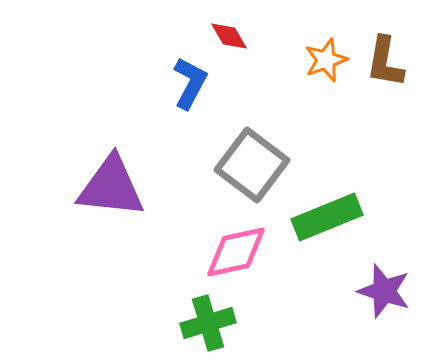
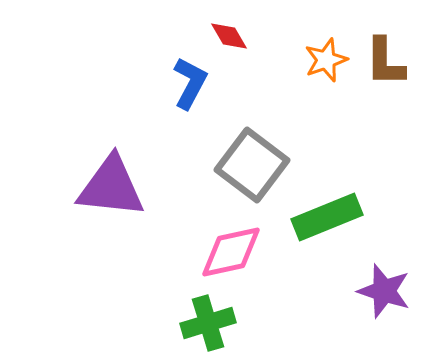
brown L-shape: rotated 10 degrees counterclockwise
pink diamond: moved 5 px left
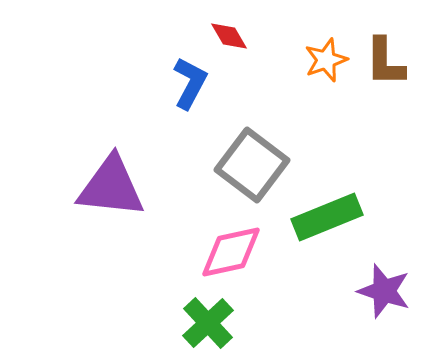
green cross: rotated 26 degrees counterclockwise
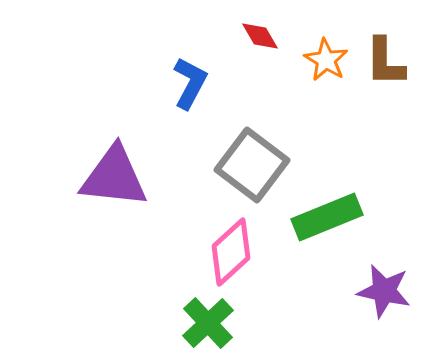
red diamond: moved 31 px right
orange star: rotated 21 degrees counterclockwise
purple triangle: moved 3 px right, 10 px up
pink diamond: rotated 30 degrees counterclockwise
purple star: rotated 6 degrees counterclockwise
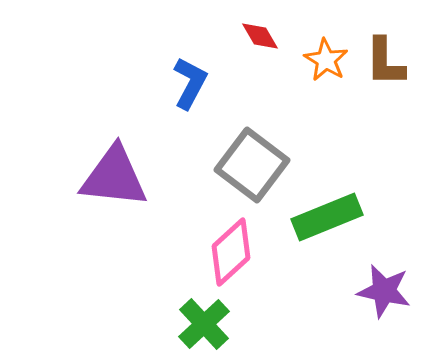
green cross: moved 4 px left, 1 px down
